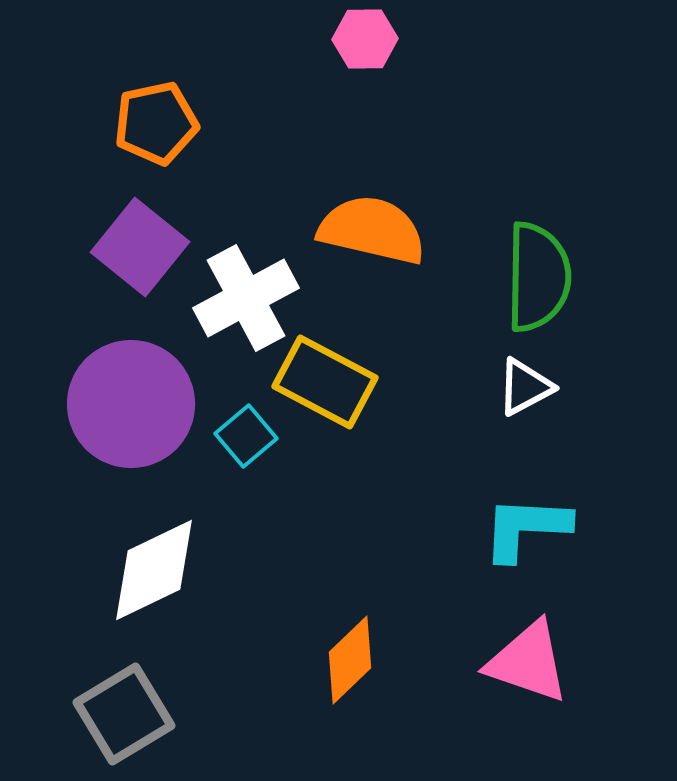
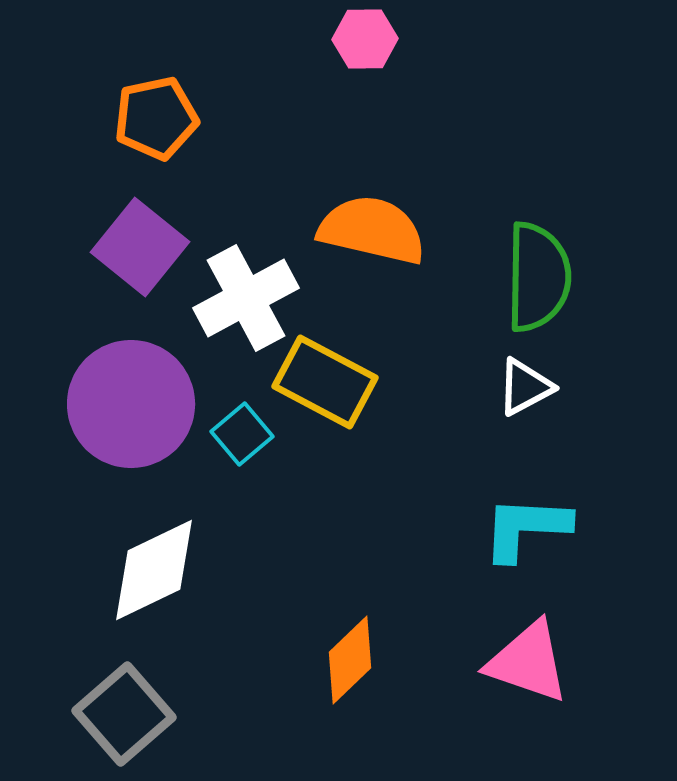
orange pentagon: moved 5 px up
cyan square: moved 4 px left, 2 px up
gray square: rotated 10 degrees counterclockwise
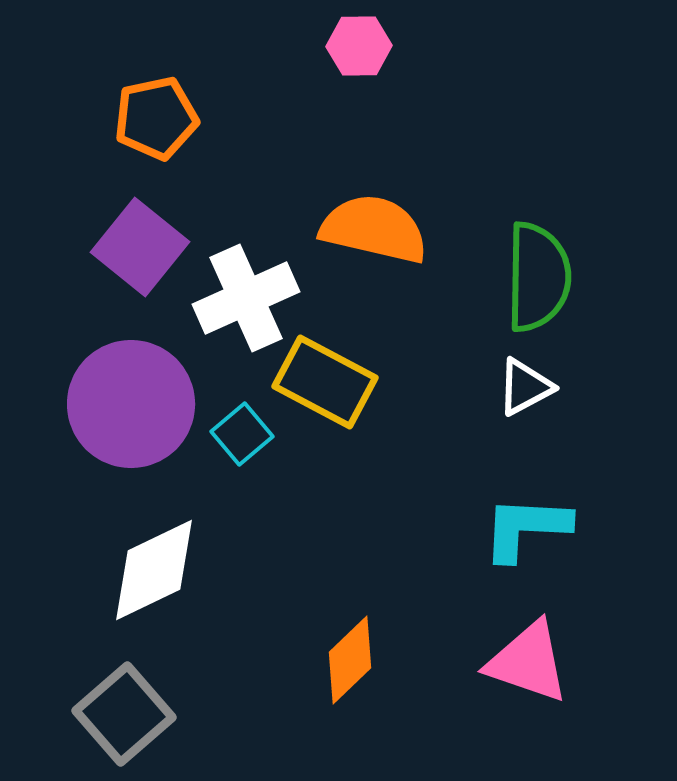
pink hexagon: moved 6 px left, 7 px down
orange semicircle: moved 2 px right, 1 px up
white cross: rotated 4 degrees clockwise
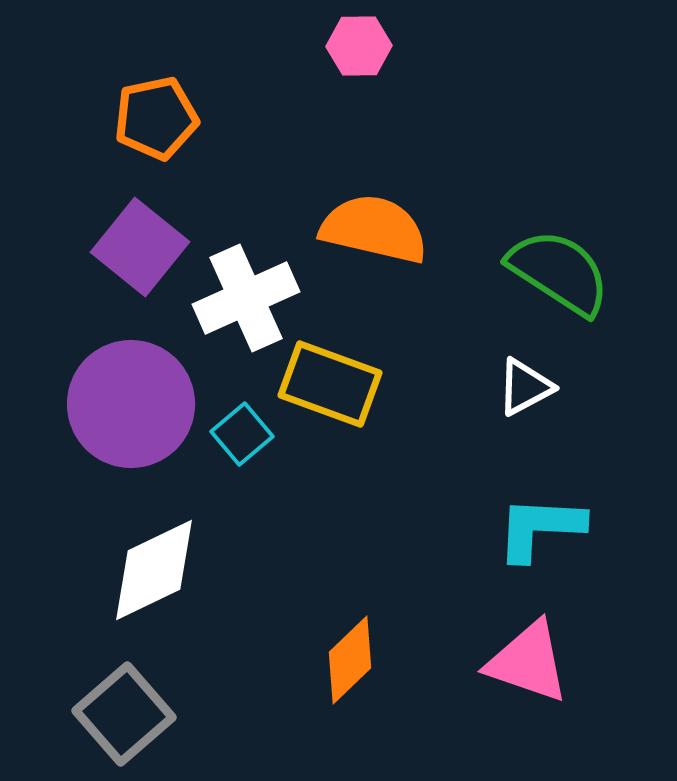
green semicircle: moved 21 px right, 5 px up; rotated 58 degrees counterclockwise
yellow rectangle: moved 5 px right, 2 px down; rotated 8 degrees counterclockwise
cyan L-shape: moved 14 px right
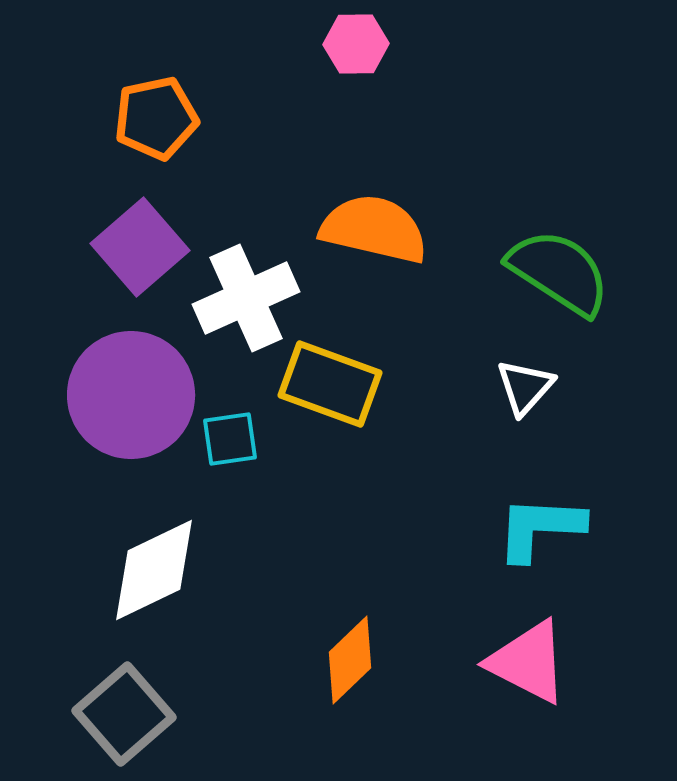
pink hexagon: moved 3 px left, 2 px up
purple square: rotated 10 degrees clockwise
white triangle: rotated 20 degrees counterclockwise
purple circle: moved 9 px up
cyan square: moved 12 px left, 5 px down; rotated 32 degrees clockwise
pink triangle: rotated 8 degrees clockwise
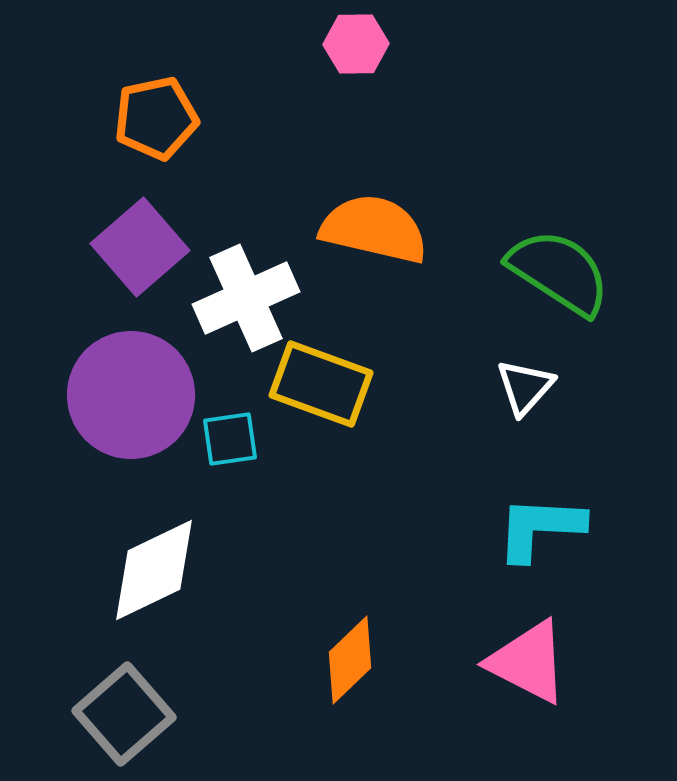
yellow rectangle: moved 9 px left
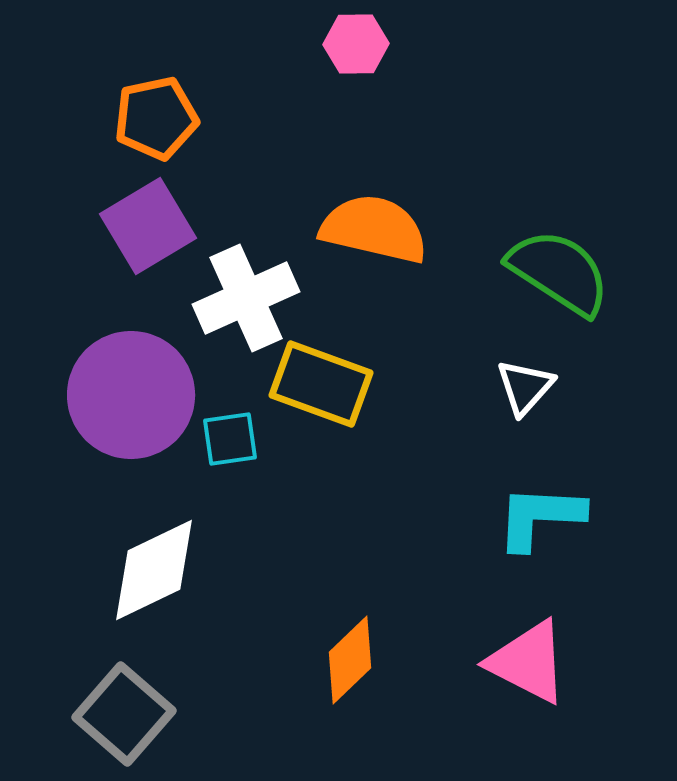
purple square: moved 8 px right, 21 px up; rotated 10 degrees clockwise
cyan L-shape: moved 11 px up
gray square: rotated 8 degrees counterclockwise
